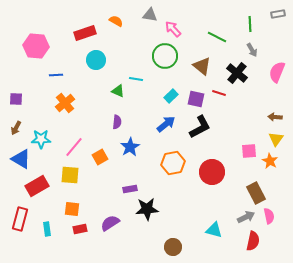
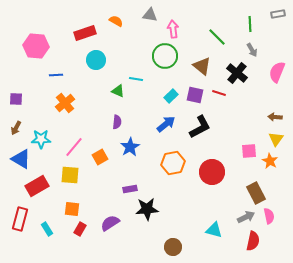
pink arrow at (173, 29): rotated 36 degrees clockwise
green line at (217, 37): rotated 18 degrees clockwise
purple square at (196, 99): moved 1 px left, 4 px up
cyan rectangle at (47, 229): rotated 24 degrees counterclockwise
red rectangle at (80, 229): rotated 48 degrees counterclockwise
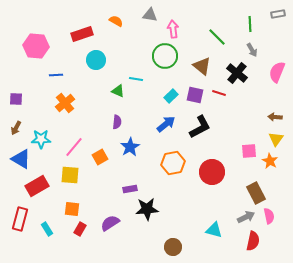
red rectangle at (85, 33): moved 3 px left, 1 px down
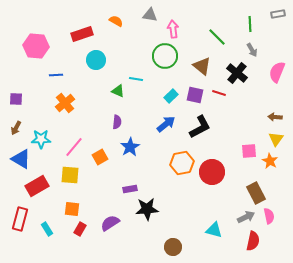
orange hexagon at (173, 163): moved 9 px right
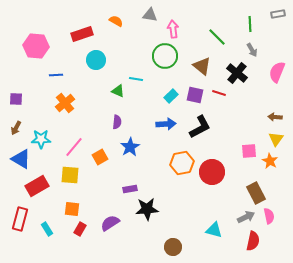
blue arrow at (166, 124): rotated 36 degrees clockwise
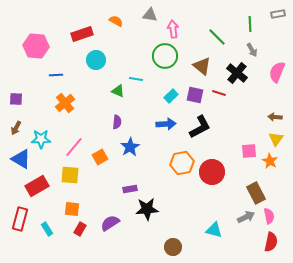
red semicircle at (253, 241): moved 18 px right, 1 px down
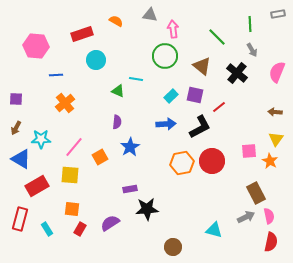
red line at (219, 93): moved 14 px down; rotated 56 degrees counterclockwise
brown arrow at (275, 117): moved 5 px up
red circle at (212, 172): moved 11 px up
